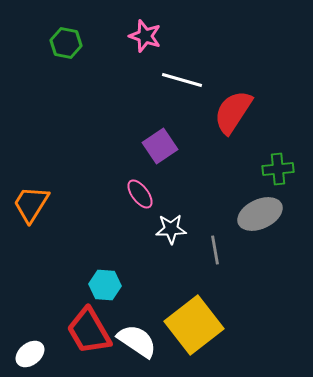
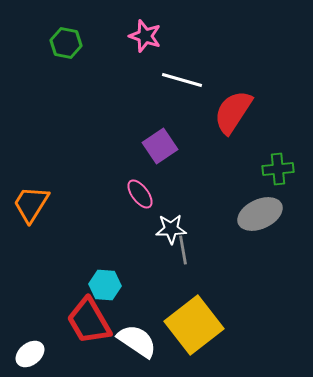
gray line: moved 32 px left
red trapezoid: moved 10 px up
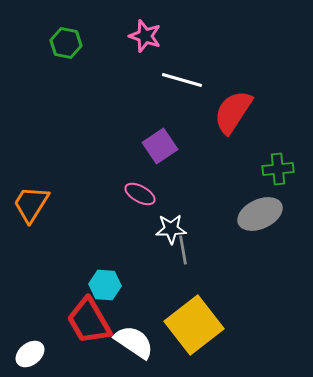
pink ellipse: rotated 24 degrees counterclockwise
white semicircle: moved 3 px left, 1 px down
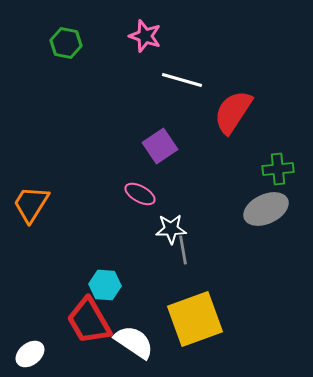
gray ellipse: moved 6 px right, 5 px up
yellow square: moved 1 px right, 6 px up; rotated 18 degrees clockwise
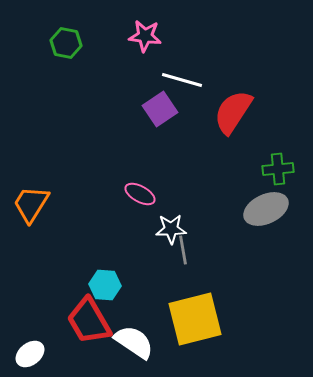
pink star: rotated 12 degrees counterclockwise
purple square: moved 37 px up
yellow square: rotated 6 degrees clockwise
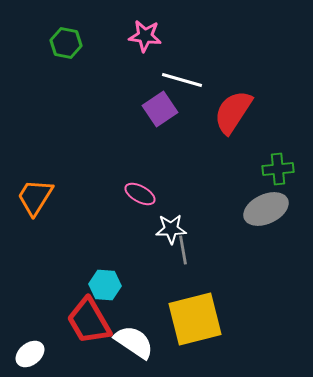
orange trapezoid: moved 4 px right, 7 px up
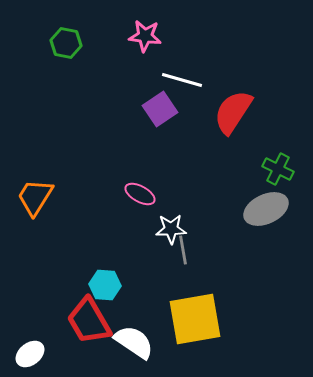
green cross: rotated 32 degrees clockwise
yellow square: rotated 4 degrees clockwise
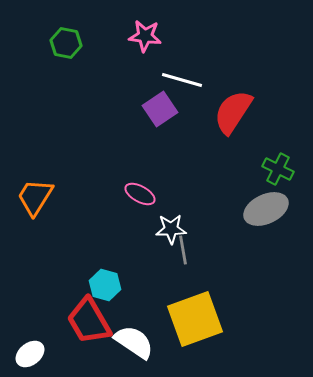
cyan hexagon: rotated 12 degrees clockwise
yellow square: rotated 10 degrees counterclockwise
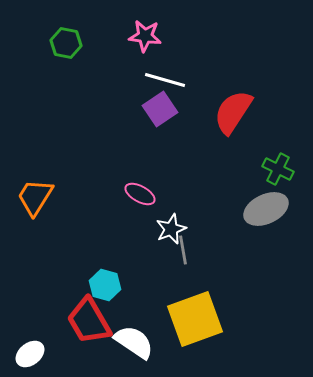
white line: moved 17 px left
white star: rotated 20 degrees counterclockwise
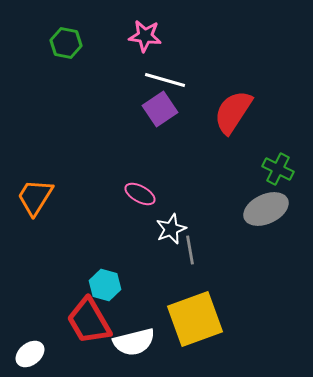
gray line: moved 7 px right
white semicircle: rotated 132 degrees clockwise
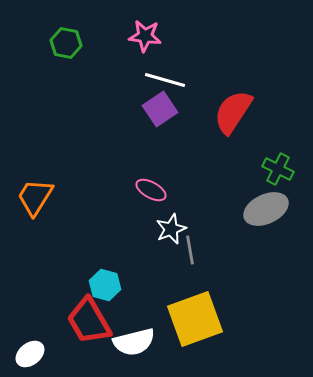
pink ellipse: moved 11 px right, 4 px up
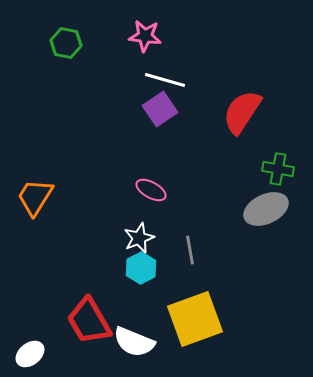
red semicircle: moved 9 px right
green cross: rotated 16 degrees counterclockwise
white star: moved 32 px left, 9 px down
cyan hexagon: moved 36 px right, 17 px up; rotated 16 degrees clockwise
white semicircle: rotated 36 degrees clockwise
